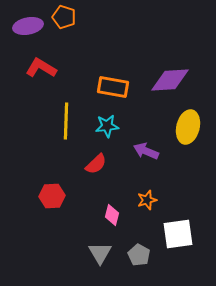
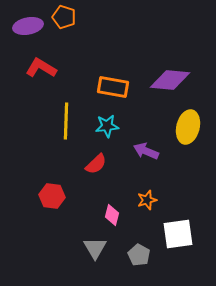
purple diamond: rotated 9 degrees clockwise
red hexagon: rotated 10 degrees clockwise
gray triangle: moved 5 px left, 5 px up
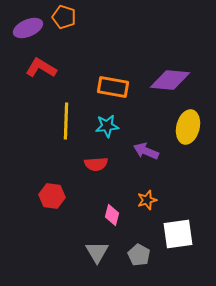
purple ellipse: moved 2 px down; rotated 12 degrees counterclockwise
red semicircle: rotated 40 degrees clockwise
gray triangle: moved 2 px right, 4 px down
